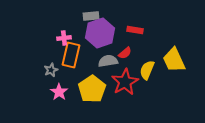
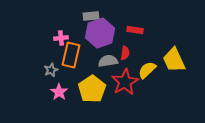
pink cross: moved 3 px left
red semicircle: rotated 40 degrees counterclockwise
yellow semicircle: rotated 24 degrees clockwise
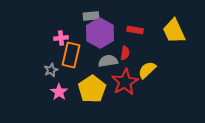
purple hexagon: rotated 12 degrees counterclockwise
yellow trapezoid: moved 29 px up
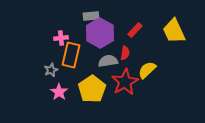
red rectangle: rotated 56 degrees counterclockwise
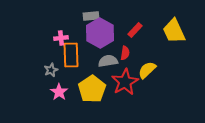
orange rectangle: rotated 15 degrees counterclockwise
